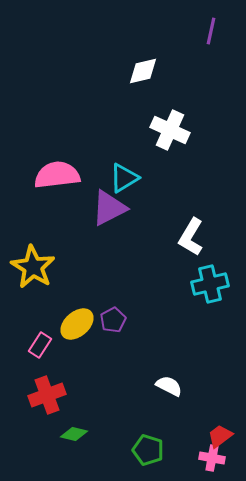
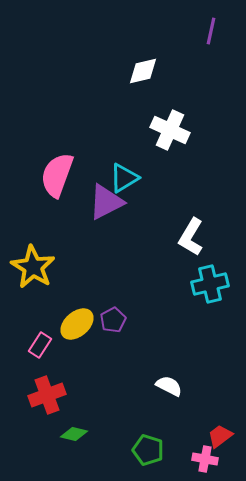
pink semicircle: rotated 63 degrees counterclockwise
purple triangle: moved 3 px left, 6 px up
pink cross: moved 7 px left, 1 px down
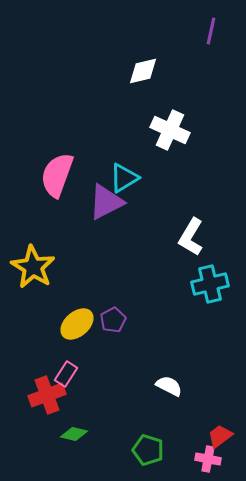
pink rectangle: moved 26 px right, 29 px down
pink cross: moved 3 px right
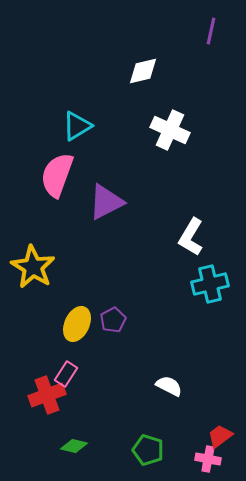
cyan triangle: moved 47 px left, 52 px up
yellow ellipse: rotated 24 degrees counterclockwise
green diamond: moved 12 px down
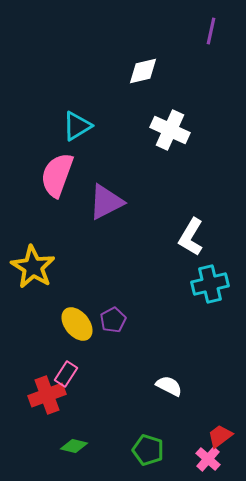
yellow ellipse: rotated 64 degrees counterclockwise
pink cross: rotated 30 degrees clockwise
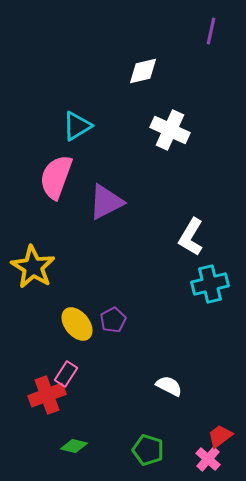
pink semicircle: moved 1 px left, 2 px down
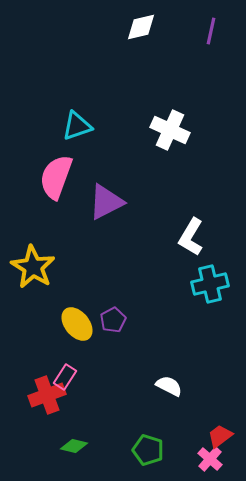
white diamond: moved 2 px left, 44 px up
cyan triangle: rotated 12 degrees clockwise
pink rectangle: moved 1 px left, 3 px down
pink cross: moved 2 px right
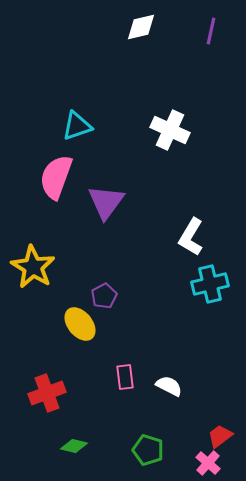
purple triangle: rotated 27 degrees counterclockwise
purple pentagon: moved 9 px left, 24 px up
yellow ellipse: moved 3 px right
pink rectangle: moved 60 px right; rotated 40 degrees counterclockwise
red cross: moved 2 px up
pink cross: moved 2 px left, 4 px down
